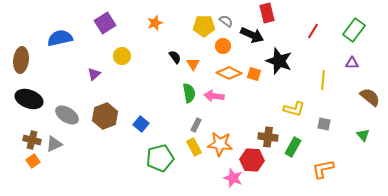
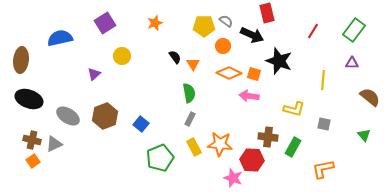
pink arrow at (214, 96): moved 35 px right
gray ellipse at (67, 115): moved 1 px right, 1 px down
gray rectangle at (196, 125): moved 6 px left, 6 px up
green triangle at (363, 135): moved 1 px right
green pentagon at (160, 158): rotated 8 degrees counterclockwise
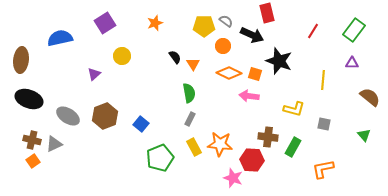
orange square at (254, 74): moved 1 px right
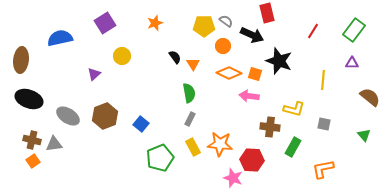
brown cross at (268, 137): moved 2 px right, 10 px up
gray triangle at (54, 144): rotated 18 degrees clockwise
yellow rectangle at (194, 147): moved 1 px left
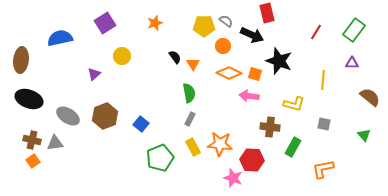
red line at (313, 31): moved 3 px right, 1 px down
yellow L-shape at (294, 109): moved 5 px up
gray triangle at (54, 144): moved 1 px right, 1 px up
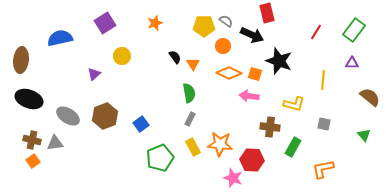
blue square at (141, 124): rotated 14 degrees clockwise
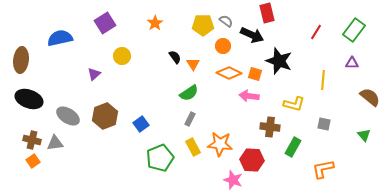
orange star at (155, 23): rotated 14 degrees counterclockwise
yellow pentagon at (204, 26): moved 1 px left, 1 px up
green semicircle at (189, 93): rotated 66 degrees clockwise
pink star at (233, 178): moved 2 px down
